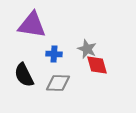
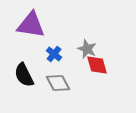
purple triangle: moved 1 px left
blue cross: rotated 35 degrees clockwise
gray diamond: rotated 60 degrees clockwise
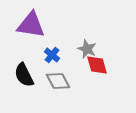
blue cross: moved 2 px left, 1 px down
gray diamond: moved 2 px up
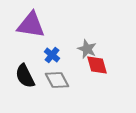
black semicircle: moved 1 px right, 1 px down
gray diamond: moved 1 px left, 1 px up
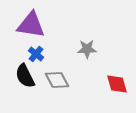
gray star: rotated 24 degrees counterclockwise
blue cross: moved 16 px left, 1 px up
red diamond: moved 20 px right, 19 px down
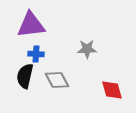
purple triangle: rotated 16 degrees counterclockwise
blue cross: rotated 35 degrees counterclockwise
black semicircle: rotated 40 degrees clockwise
red diamond: moved 5 px left, 6 px down
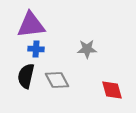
blue cross: moved 5 px up
black semicircle: moved 1 px right
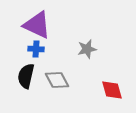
purple triangle: moved 6 px right; rotated 32 degrees clockwise
gray star: rotated 12 degrees counterclockwise
